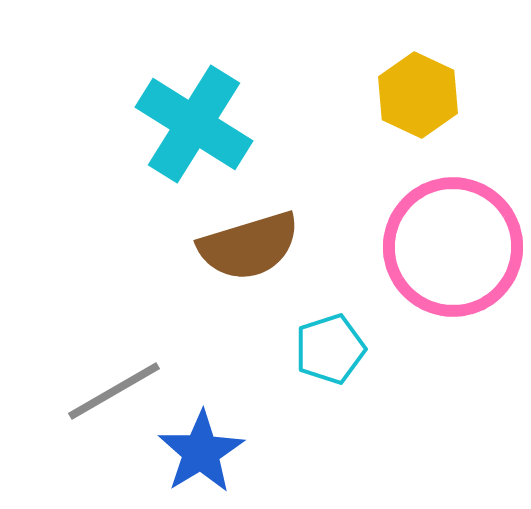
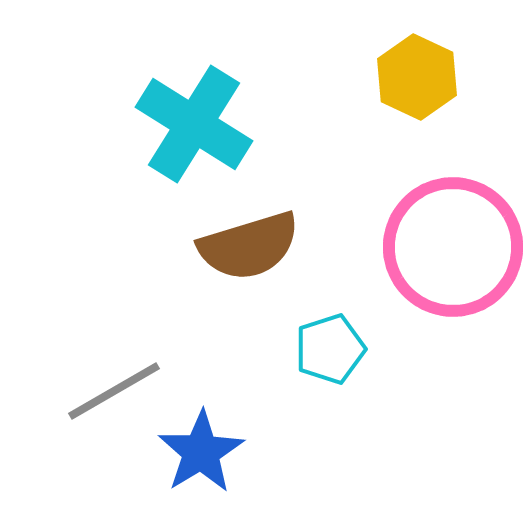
yellow hexagon: moved 1 px left, 18 px up
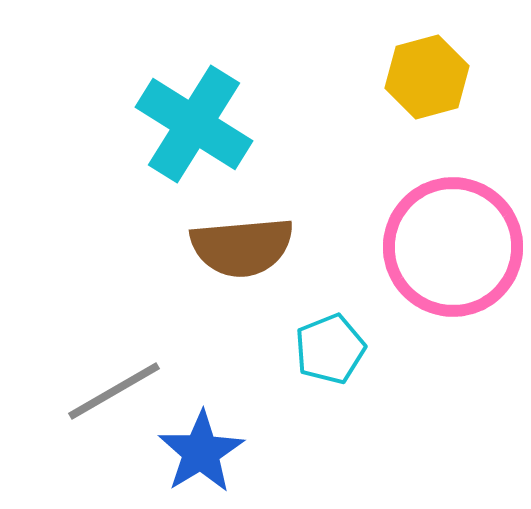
yellow hexagon: moved 10 px right; rotated 20 degrees clockwise
brown semicircle: moved 7 px left, 1 px down; rotated 12 degrees clockwise
cyan pentagon: rotated 4 degrees counterclockwise
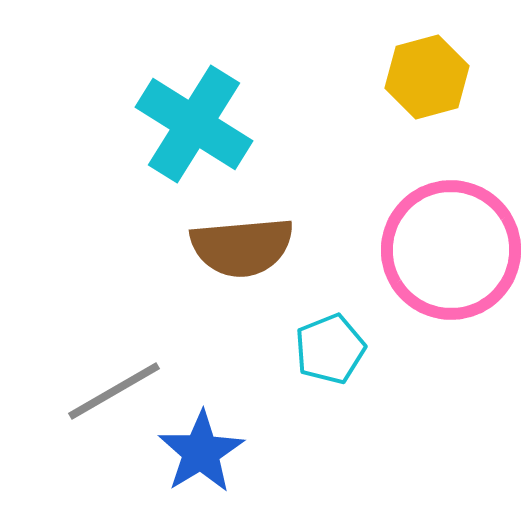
pink circle: moved 2 px left, 3 px down
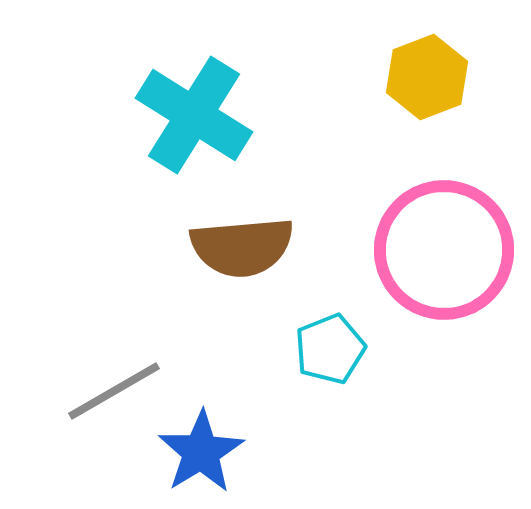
yellow hexagon: rotated 6 degrees counterclockwise
cyan cross: moved 9 px up
pink circle: moved 7 px left
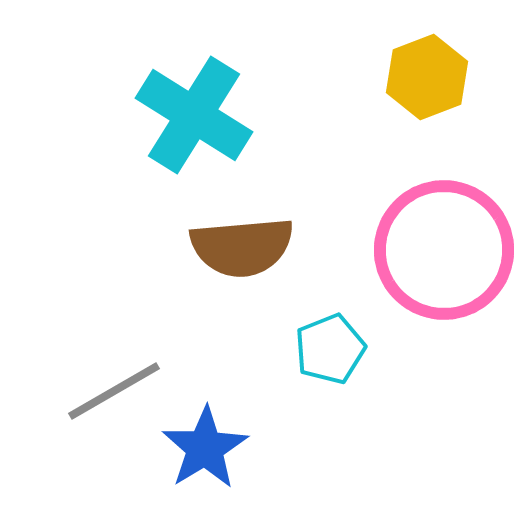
blue star: moved 4 px right, 4 px up
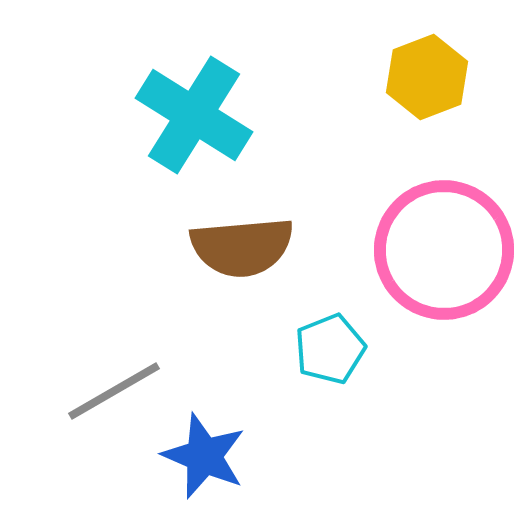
blue star: moved 1 px left, 8 px down; rotated 18 degrees counterclockwise
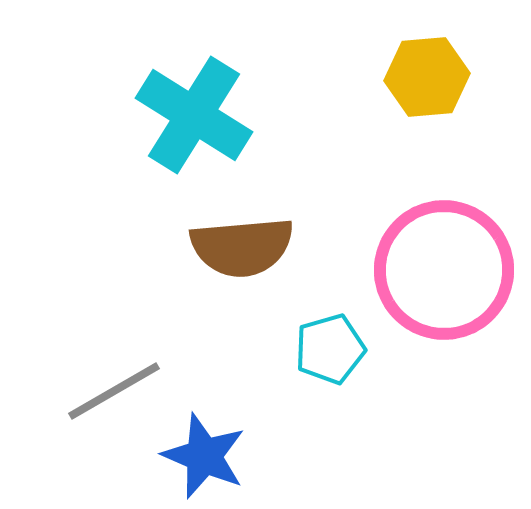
yellow hexagon: rotated 16 degrees clockwise
pink circle: moved 20 px down
cyan pentagon: rotated 6 degrees clockwise
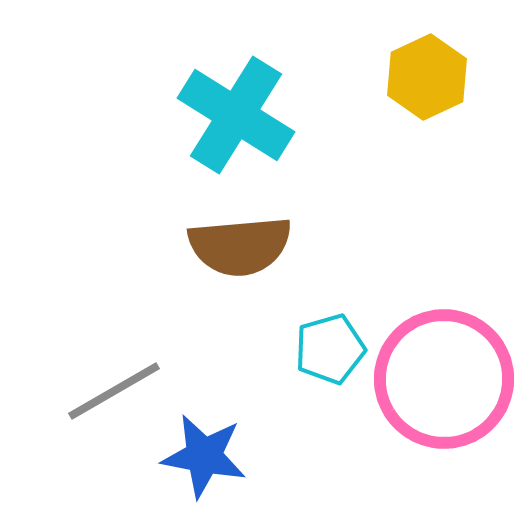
yellow hexagon: rotated 20 degrees counterclockwise
cyan cross: moved 42 px right
brown semicircle: moved 2 px left, 1 px up
pink circle: moved 109 px down
blue star: rotated 12 degrees counterclockwise
